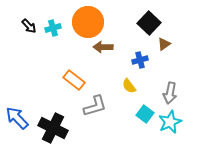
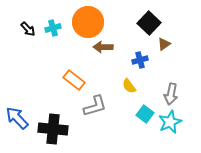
black arrow: moved 1 px left, 3 px down
gray arrow: moved 1 px right, 1 px down
black cross: moved 1 px down; rotated 20 degrees counterclockwise
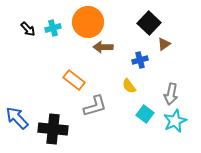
cyan star: moved 5 px right, 1 px up
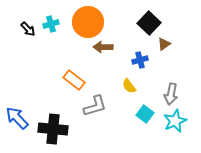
cyan cross: moved 2 px left, 4 px up
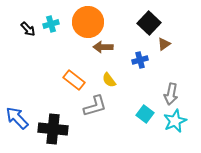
yellow semicircle: moved 20 px left, 6 px up
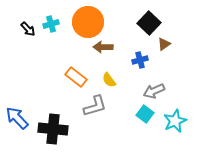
orange rectangle: moved 2 px right, 3 px up
gray arrow: moved 17 px left, 3 px up; rotated 55 degrees clockwise
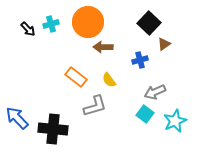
gray arrow: moved 1 px right, 1 px down
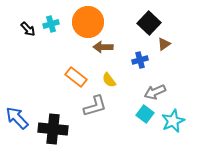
cyan star: moved 2 px left
